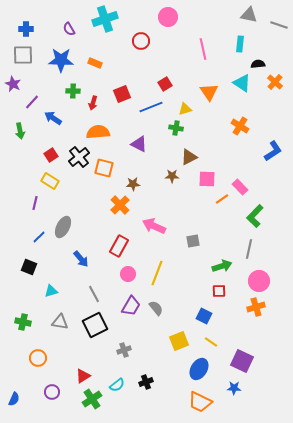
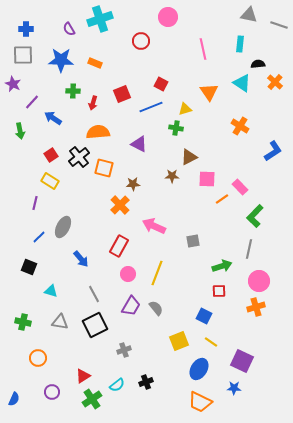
cyan cross at (105, 19): moved 5 px left
red square at (165, 84): moved 4 px left; rotated 32 degrees counterclockwise
cyan triangle at (51, 291): rotated 32 degrees clockwise
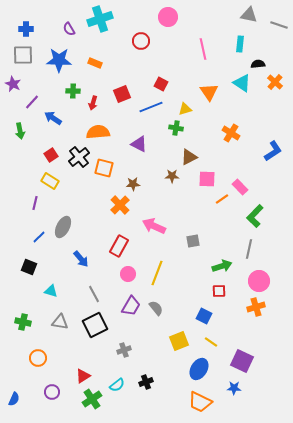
blue star at (61, 60): moved 2 px left
orange cross at (240, 126): moved 9 px left, 7 px down
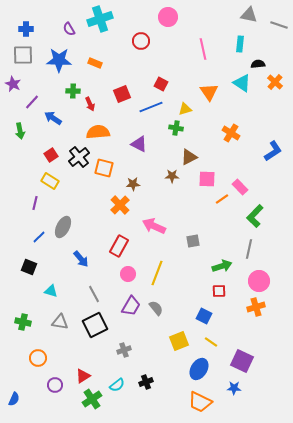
red arrow at (93, 103): moved 3 px left, 1 px down; rotated 40 degrees counterclockwise
purple circle at (52, 392): moved 3 px right, 7 px up
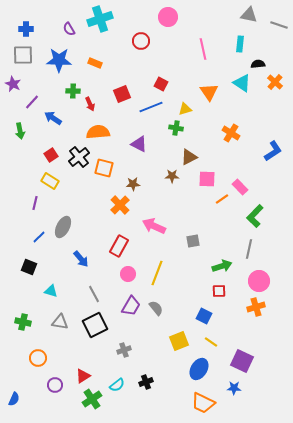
orange trapezoid at (200, 402): moved 3 px right, 1 px down
